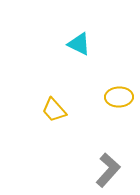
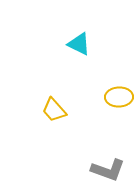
gray L-shape: rotated 68 degrees clockwise
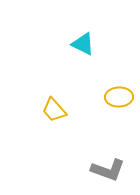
cyan triangle: moved 4 px right
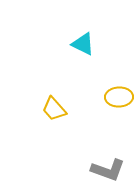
yellow trapezoid: moved 1 px up
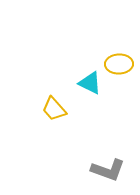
cyan triangle: moved 7 px right, 39 px down
yellow ellipse: moved 33 px up
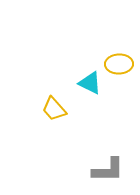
gray L-shape: rotated 20 degrees counterclockwise
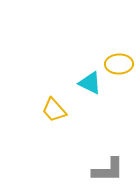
yellow trapezoid: moved 1 px down
